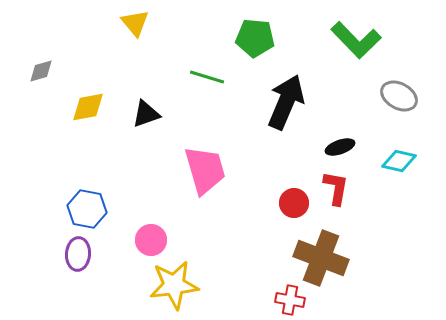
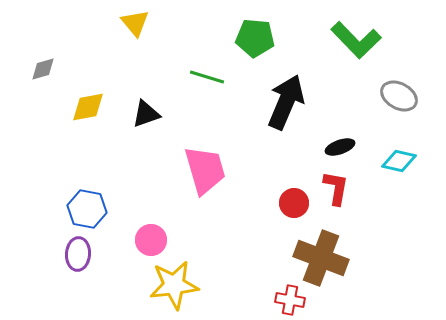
gray diamond: moved 2 px right, 2 px up
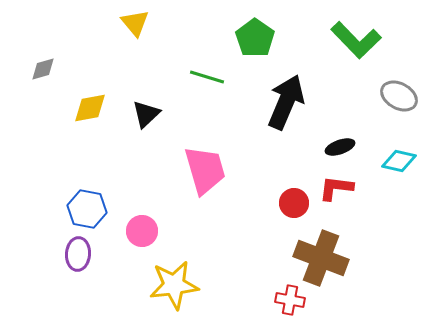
green pentagon: rotated 30 degrees clockwise
yellow diamond: moved 2 px right, 1 px down
black triangle: rotated 24 degrees counterclockwise
red L-shape: rotated 93 degrees counterclockwise
pink circle: moved 9 px left, 9 px up
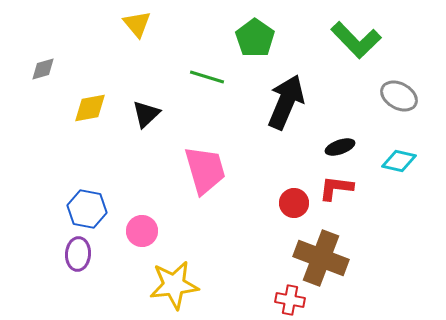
yellow triangle: moved 2 px right, 1 px down
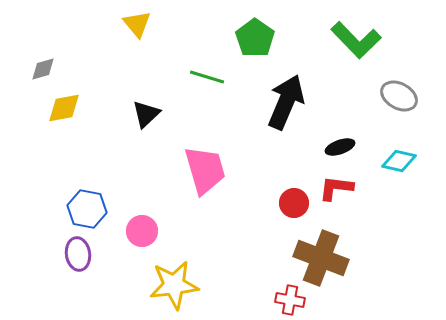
yellow diamond: moved 26 px left
purple ellipse: rotated 12 degrees counterclockwise
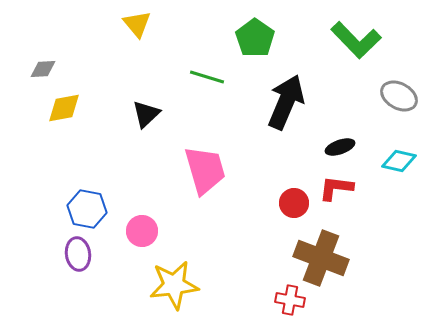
gray diamond: rotated 12 degrees clockwise
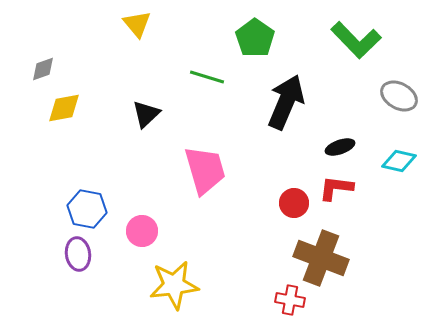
gray diamond: rotated 16 degrees counterclockwise
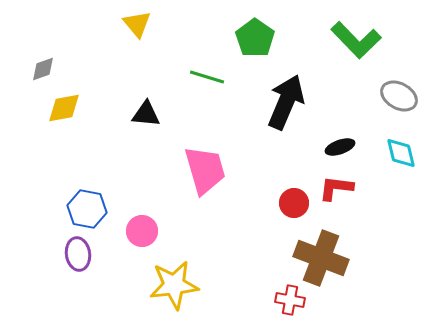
black triangle: rotated 48 degrees clockwise
cyan diamond: moved 2 px right, 8 px up; rotated 64 degrees clockwise
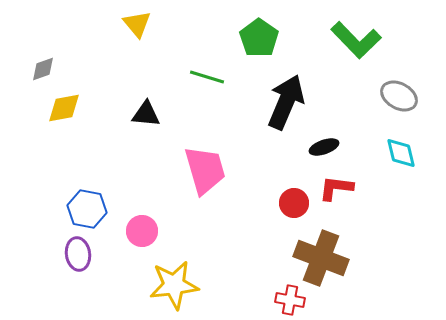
green pentagon: moved 4 px right
black ellipse: moved 16 px left
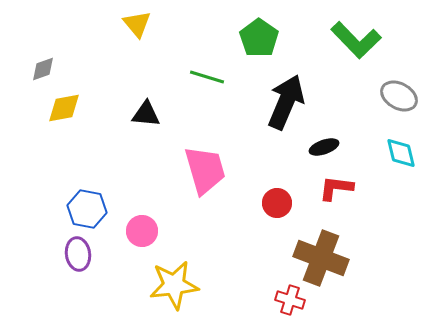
red circle: moved 17 px left
red cross: rotated 8 degrees clockwise
